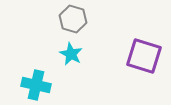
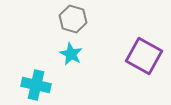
purple square: rotated 12 degrees clockwise
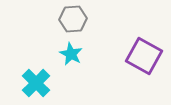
gray hexagon: rotated 20 degrees counterclockwise
cyan cross: moved 2 px up; rotated 32 degrees clockwise
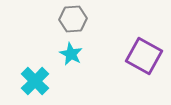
cyan cross: moved 1 px left, 2 px up
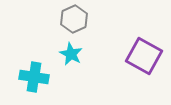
gray hexagon: moved 1 px right; rotated 20 degrees counterclockwise
cyan cross: moved 1 px left, 4 px up; rotated 36 degrees counterclockwise
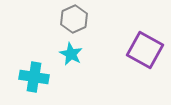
purple square: moved 1 px right, 6 px up
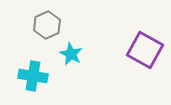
gray hexagon: moved 27 px left, 6 px down
cyan cross: moved 1 px left, 1 px up
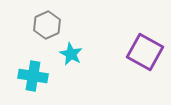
purple square: moved 2 px down
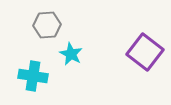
gray hexagon: rotated 20 degrees clockwise
purple square: rotated 9 degrees clockwise
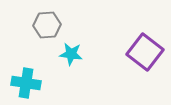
cyan star: rotated 20 degrees counterclockwise
cyan cross: moved 7 px left, 7 px down
